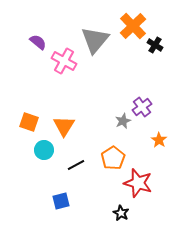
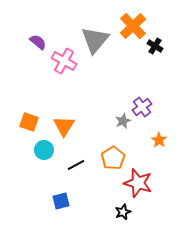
black cross: moved 1 px down
black star: moved 2 px right, 1 px up; rotated 21 degrees clockwise
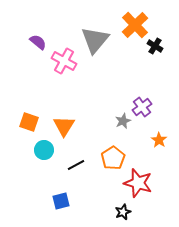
orange cross: moved 2 px right, 1 px up
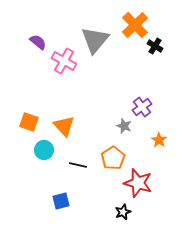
gray star: moved 1 px right, 5 px down; rotated 28 degrees counterclockwise
orange triangle: rotated 15 degrees counterclockwise
black line: moved 2 px right; rotated 42 degrees clockwise
